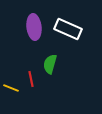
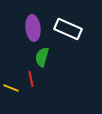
purple ellipse: moved 1 px left, 1 px down
green semicircle: moved 8 px left, 7 px up
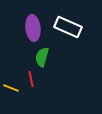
white rectangle: moved 2 px up
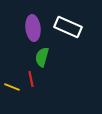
yellow line: moved 1 px right, 1 px up
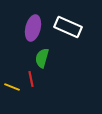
purple ellipse: rotated 20 degrees clockwise
green semicircle: moved 1 px down
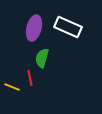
purple ellipse: moved 1 px right
red line: moved 1 px left, 1 px up
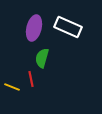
red line: moved 1 px right, 1 px down
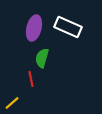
yellow line: moved 16 px down; rotated 63 degrees counterclockwise
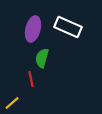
purple ellipse: moved 1 px left, 1 px down
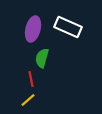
yellow line: moved 16 px right, 3 px up
